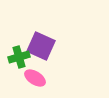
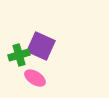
green cross: moved 2 px up
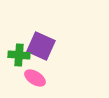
green cross: rotated 20 degrees clockwise
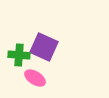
purple square: moved 3 px right, 1 px down
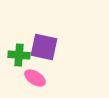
purple square: rotated 12 degrees counterclockwise
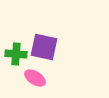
green cross: moved 3 px left, 1 px up
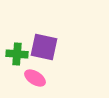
green cross: moved 1 px right
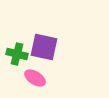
green cross: rotated 10 degrees clockwise
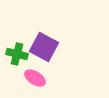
purple square: rotated 16 degrees clockwise
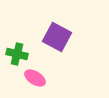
purple square: moved 13 px right, 10 px up
